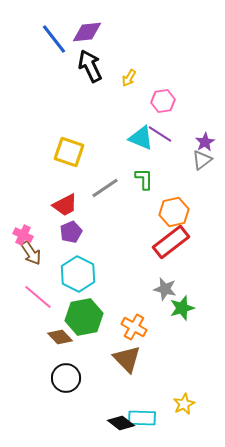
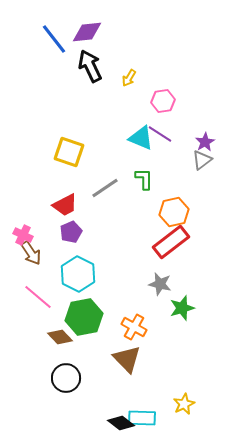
gray star: moved 5 px left, 5 px up
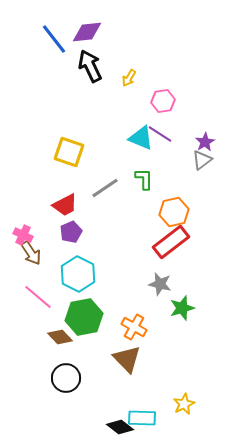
black diamond: moved 1 px left, 4 px down
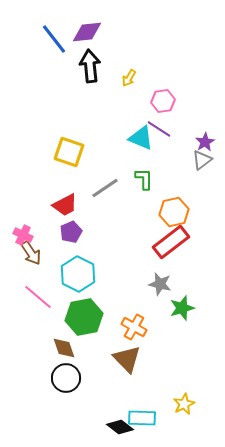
black arrow: rotated 20 degrees clockwise
purple line: moved 1 px left, 5 px up
brown diamond: moved 4 px right, 11 px down; rotated 25 degrees clockwise
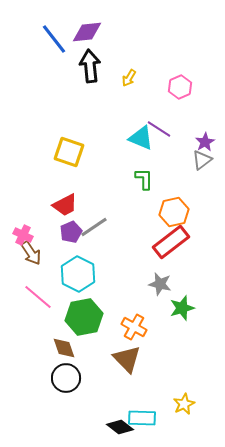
pink hexagon: moved 17 px right, 14 px up; rotated 15 degrees counterclockwise
gray line: moved 11 px left, 39 px down
